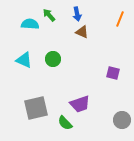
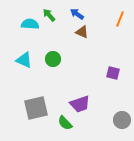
blue arrow: rotated 136 degrees clockwise
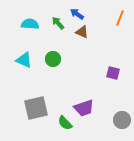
green arrow: moved 9 px right, 8 px down
orange line: moved 1 px up
purple trapezoid: moved 4 px right, 4 px down
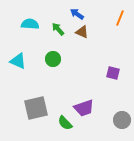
green arrow: moved 6 px down
cyan triangle: moved 6 px left, 1 px down
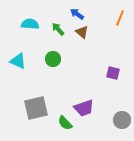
brown triangle: rotated 16 degrees clockwise
